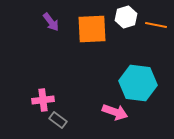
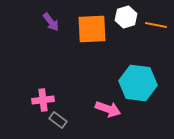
pink arrow: moved 7 px left, 3 px up
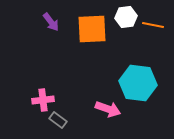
white hexagon: rotated 10 degrees clockwise
orange line: moved 3 px left
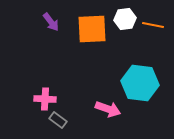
white hexagon: moved 1 px left, 2 px down
cyan hexagon: moved 2 px right
pink cross: moved 2 px right, 1 px up; rotated 10 degrees clockwise
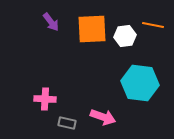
white hexagon: moved 17 px down
pink arrow: moved 5 px left, 8 px down
gray rectangle: moved 9 px right, 3 px down; rotated 24 degrees counterclockwise
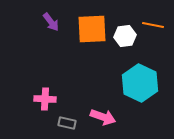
cyan hexagon: rotated 18 degrees clockwise
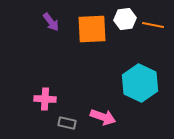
white hexagon: moved 17 px up
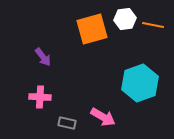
purple arrow: moved 8 px left, 35 px down
orange square: rotated 12 degrees counterclockwise
cyan hexagon: rotated 15 degrees clockwise
pink cross: moved 5 px left, 2 px up
pink arrow: rotated 10 degrees clockwise
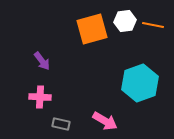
white hexagon: moved 2 px down
purple arrow: moved 1 px left, 4 px down
pink arrow: moved 2 px right, 4 px down
gray rectangle: moved 6 px left, 1 px down
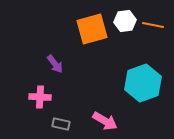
purple arrow: moved 13 px right, 3 px down
cyan hexagon: moved 3 px right
